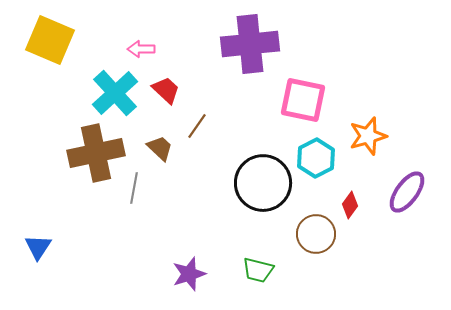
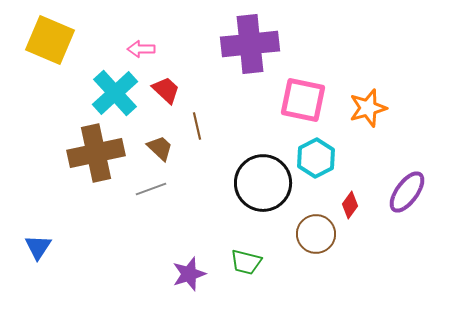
brown line: rotated 48 degrees counterclockwise
orange star: moved 28 px up
gray line: moved 17 px right, 1 px down; rotated 60 degrees clockwise
green trapezoid: moved 12 px left, 8 px up
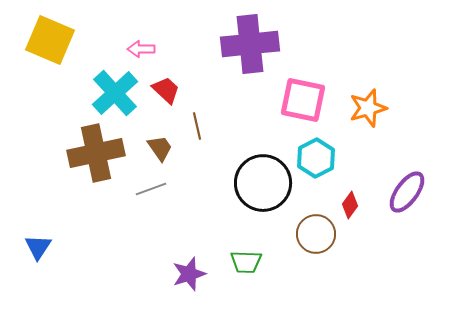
brown trapezoid: rotated 12 degrees clockwise
green trapezoid: rotated 12 degrees counterclockwise
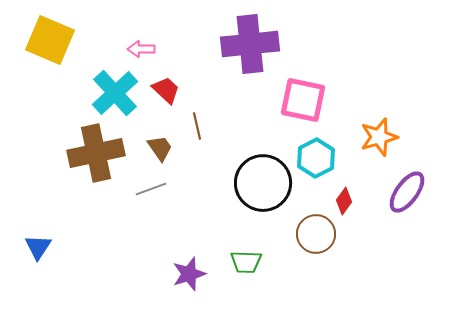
orange star: moved 11 px right, 29 px down
red diamond: moved 6 px left, 4 px up
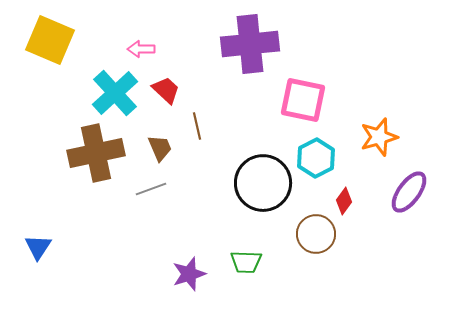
brown trapezoid: rotated 12 degrees clockwise
purple ellipse: moved 2 px right
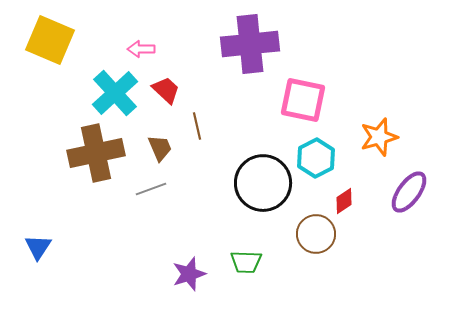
red diamond: rotated 20 degrees clockwise
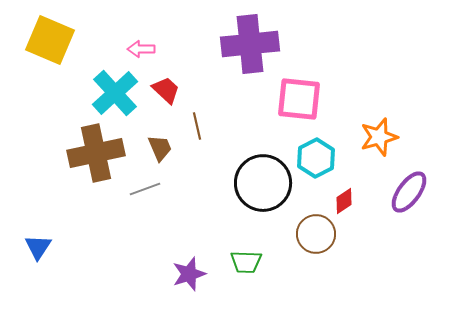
pink square: moved 4 px left, 1 px up; rotated 6 degrees counterclockwise
gray line: moved 6 px left
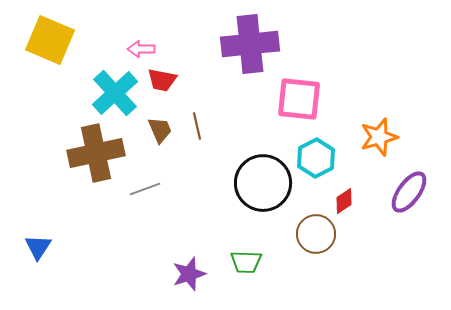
red trapezoid: moved 4 px left, 10 px up; rotated 148 degrees clockwise
brown trapezoid: moved 18 px up
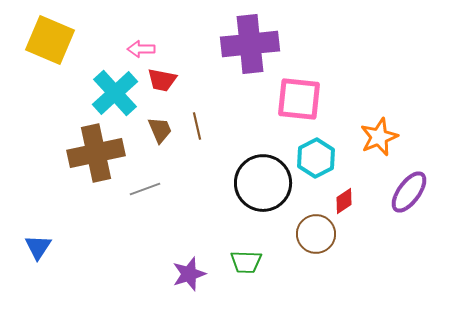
orange star: rotated 6 degrees counterclockwise
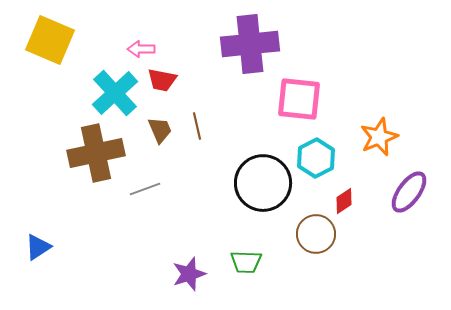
blue triangle: rotated 24 degrees clockwise
